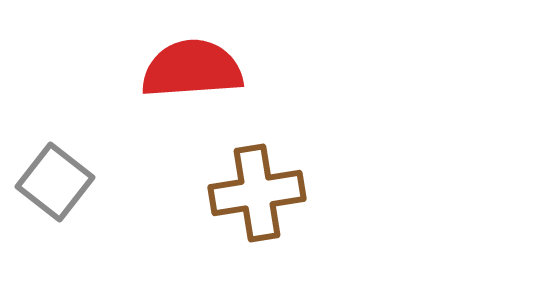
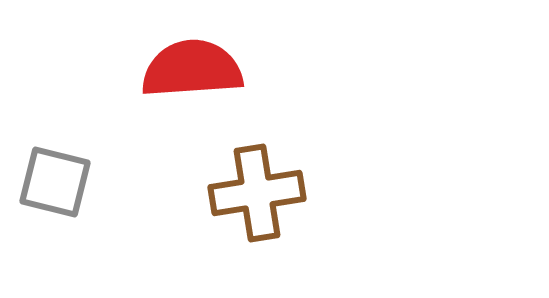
gray square: rotated 24 degrees counterclockwise
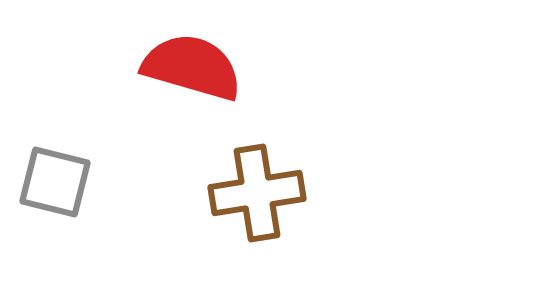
red semicircle: moved 2 px up; rotated 20 degrees clockwise
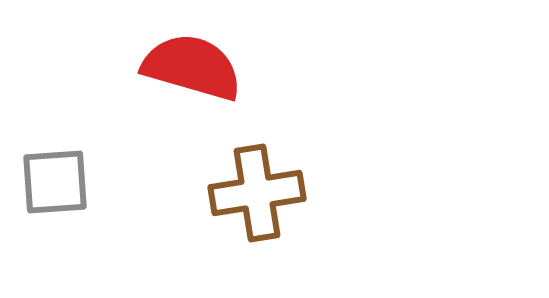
gray square: rotated 18 degrees counterclockwise
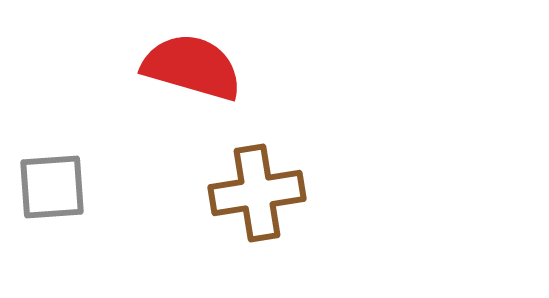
gray square: moved 3 px left, 5 px down
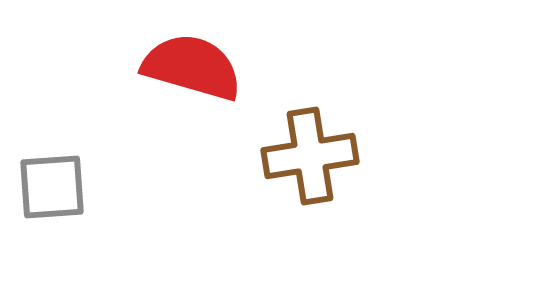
brown cross: moved 53 px right, 37 px up
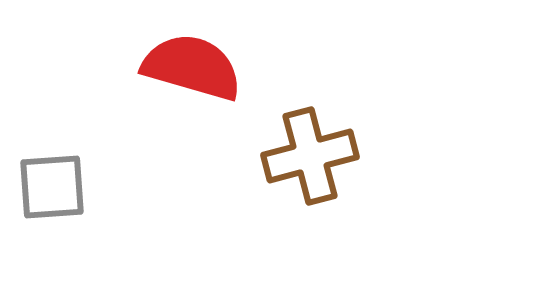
brown cross: rotated 6 degrees counterclockwise
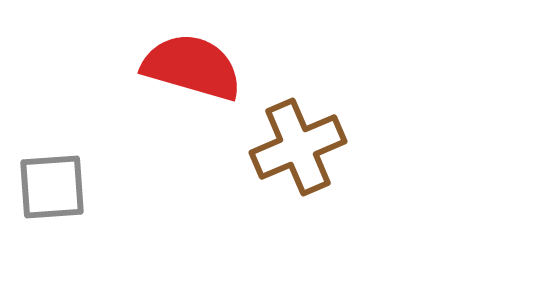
brown cross: moved 12 px left, 9 px up; rotated 8 degrees counterclockwise
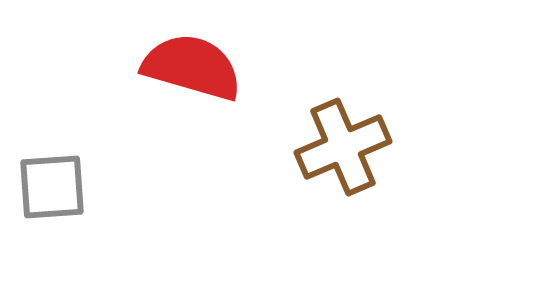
brown cross: moved 45 px right
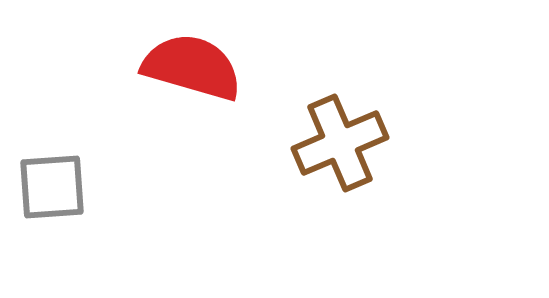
brown cross: moved 3 px left, 4 px up
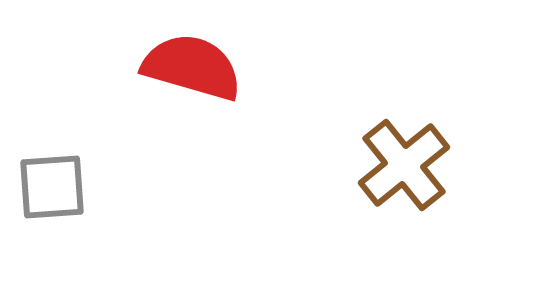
brown cross: moved 64 px right, 22 px down; rotated 16 degrees counterclockwise
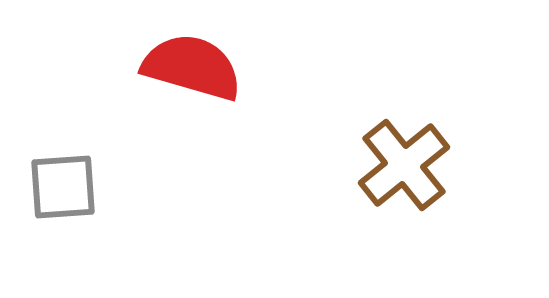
gray square: moved 11 px right
